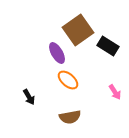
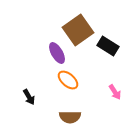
brown semicircle: rotated 10 degrees clockwise
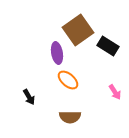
purple ellipse: rotated 20 degrees clockwise
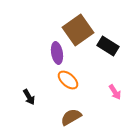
brown semicircle: moved 1 px right; rotated 150 degrees clockwise
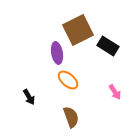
brown square: rotated 8 degrees clockwise
brown semicircle: rotated 100 degrees clockwise
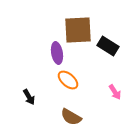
brown square: rotated 24 degrees clockwise
brown semicircle: rotated 140 degrees clockwise
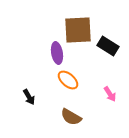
pink arrow: moved 5 px left, 2 px down
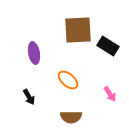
purple ellipse: moved 23 px left
brown semicircle: rotated 30 degrees counterclockwise
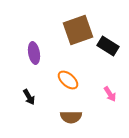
brown square: rotated 16 degrees counterclockwise
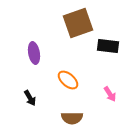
brown square: moved 7 px up
black rectangle: rotated 25 degrees counterclockwise
black arrow: moved 1 px right, 1 px down
brown semicircle: moved 1 px right, 1 px down
